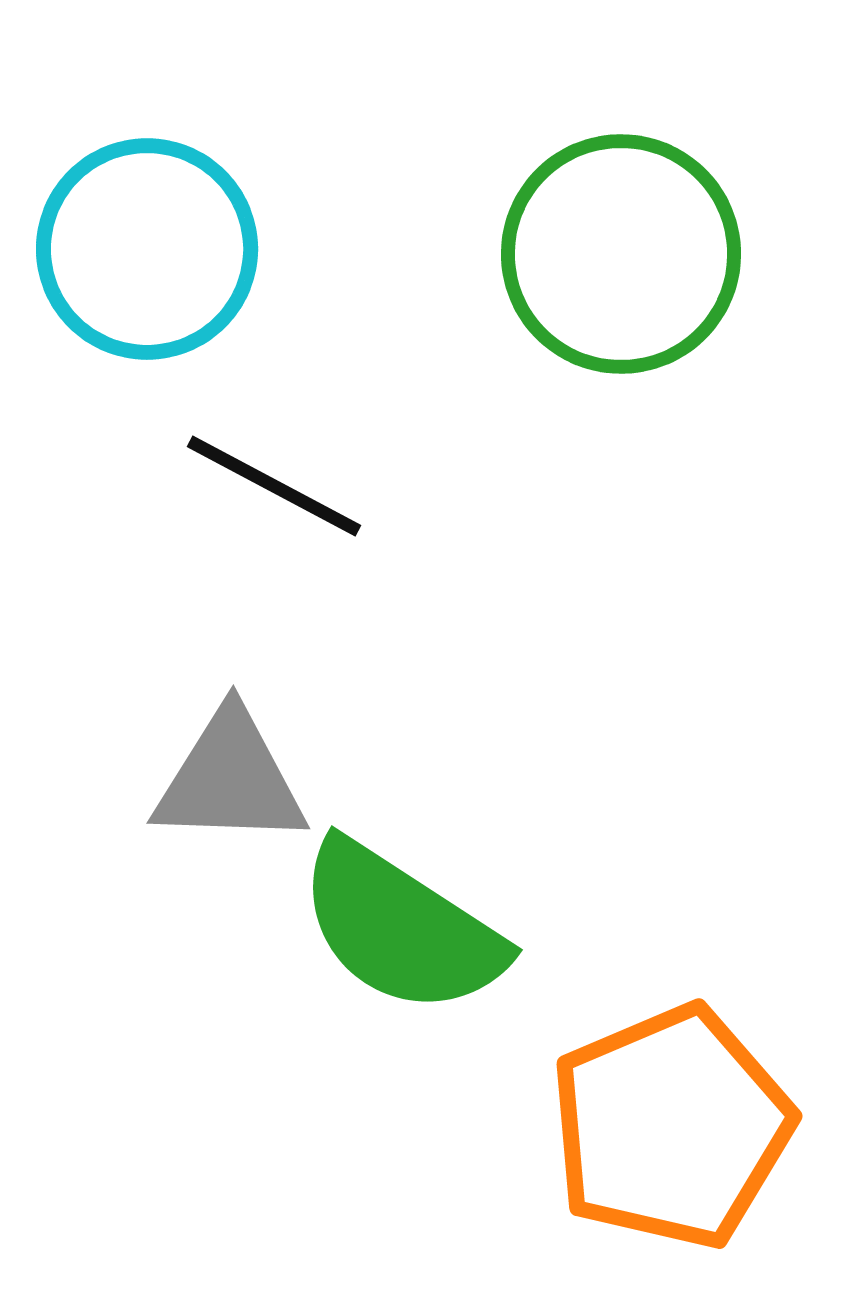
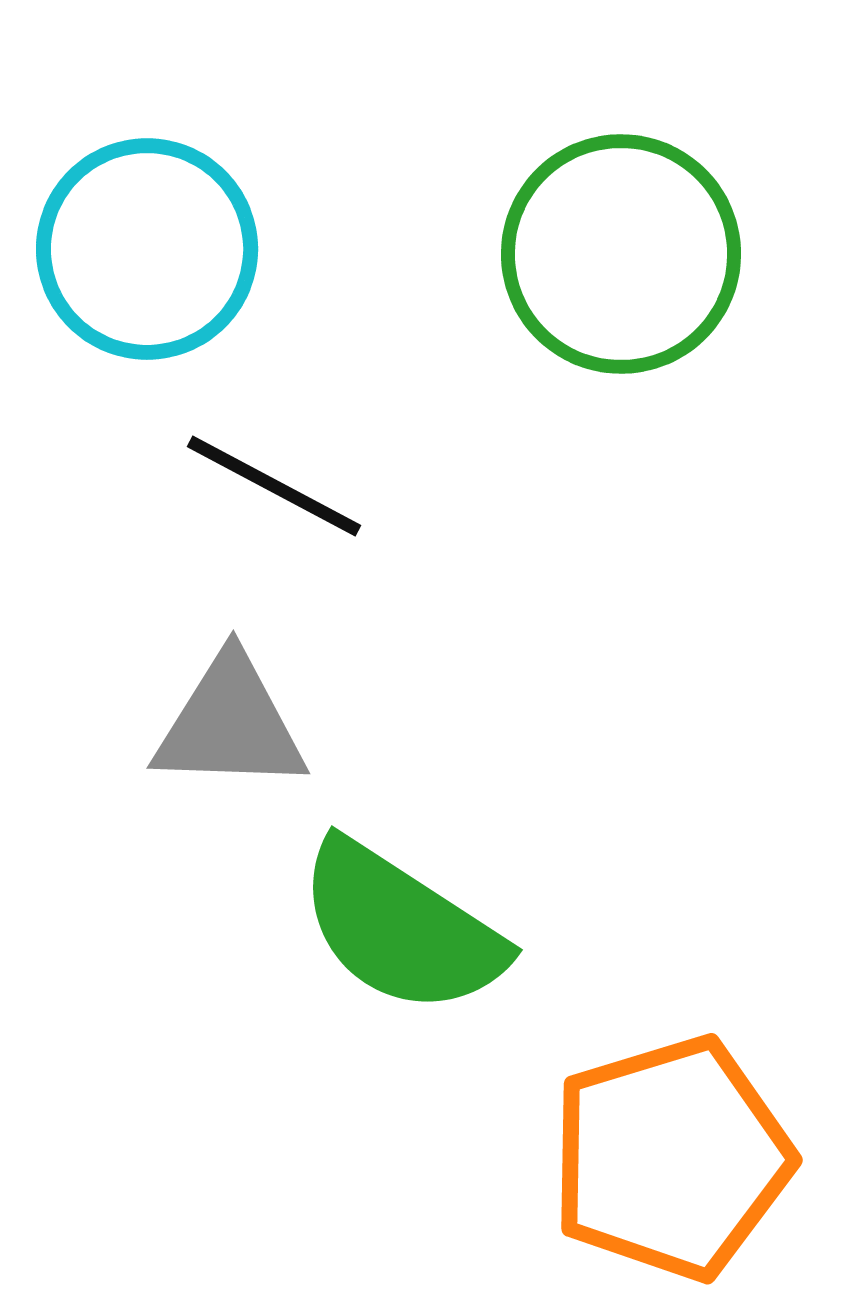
gray triangle: moved 55 px up
orange pentagon: moved 31 px down; rotated 6 degrees clockwise
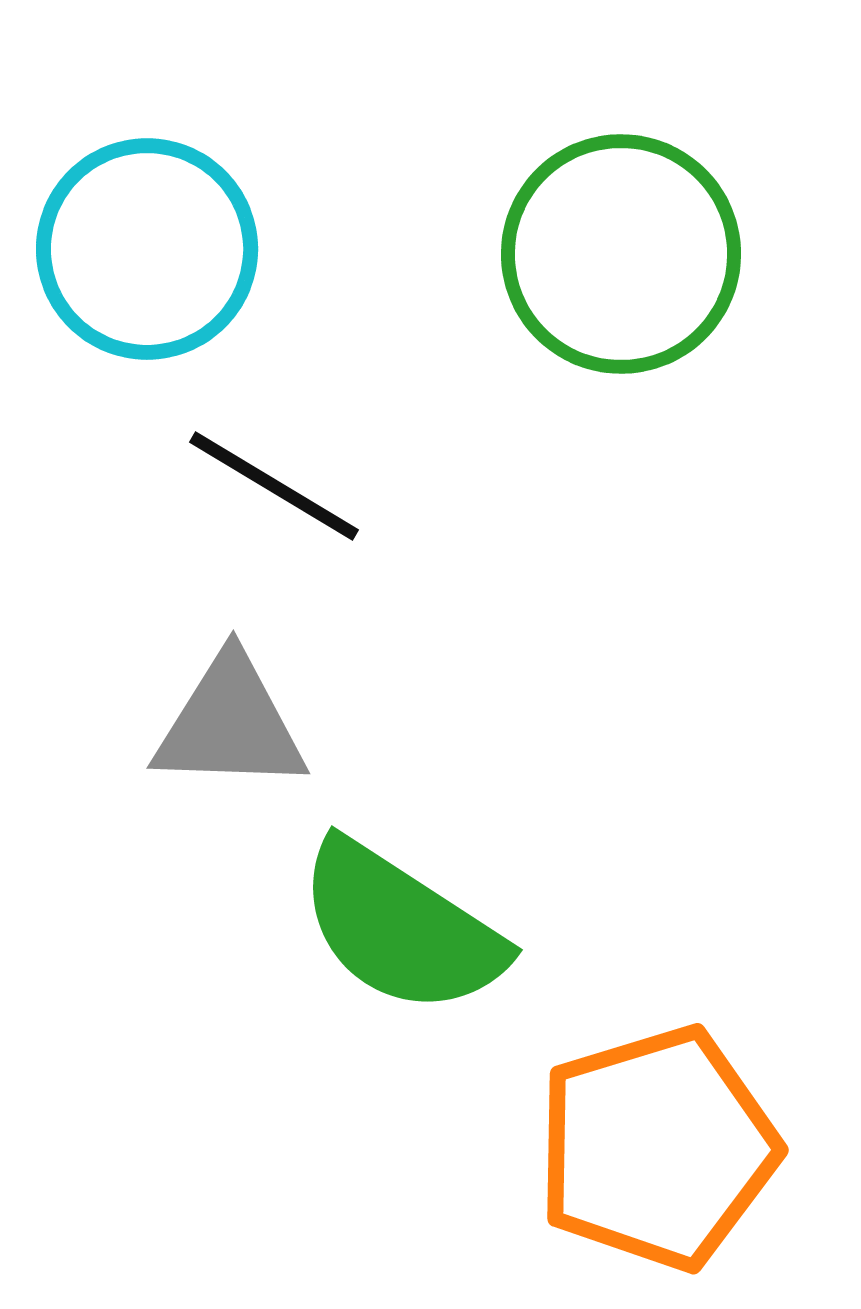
black line: rotated 3 degrees clockwise
orange pentagon: moved 14 px left, 10 px up
